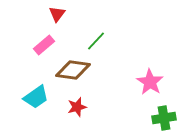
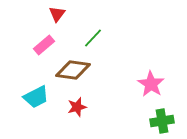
green line: moved 3 px left, 3 px up
pink star: moved 1 px right, 2 px down
cyan trapezoid: rotated 8 degrees clockwise
green cross: moved 2 px left, 3 px down
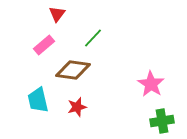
cyan trapezoid: moved 2 px right, 3 px down; rotated 104 degrees clockwise
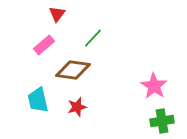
pink star: moved 3 px right, 2 px down
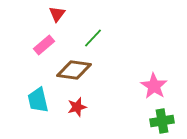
brown diamond: moved 1 px right
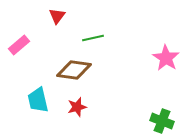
red triangle: moved 2 px down
green line: rotated 35 degrees clockwise
pink rectangle: moved 25 px left
pink star: moved 12 px right, 28 px up
green cross: rotated 30 degrees clockwise
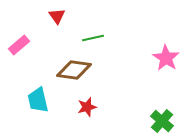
red triangle: rotated 12 degrees counterclockwise
red star: moved 10 px right
green cross: rotated 20 degrees clockwise
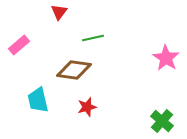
red triangle: moved 2 px right, 4 px up; rotated 12 degrees clockwise
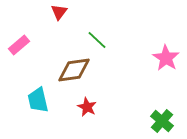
green line: moved 4 px right, 2 px down; rotated 55 degrees clockwise
brown diamond: rotated 16 degrees counterclockwise
red star: rotated 30 degrees counterclockwise
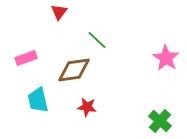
pink rectangle: moved 7 px right, 13 px down; rotated 20 degrees clockwise
red star: rotated 18 degrees counterclockwise
green cross: moved 2 px left
